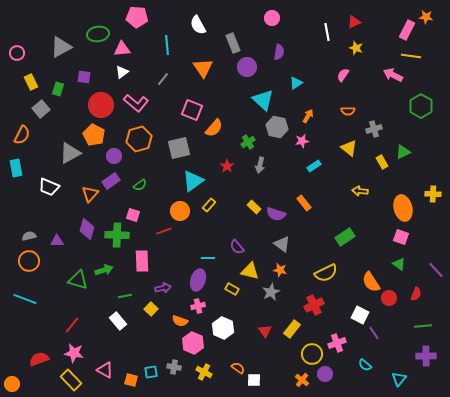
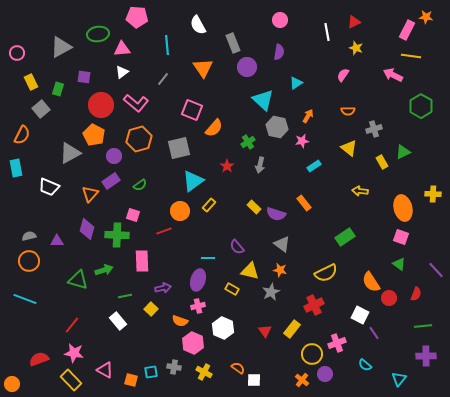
pink circle at (272, 18): moved 8 px right, 2 px down
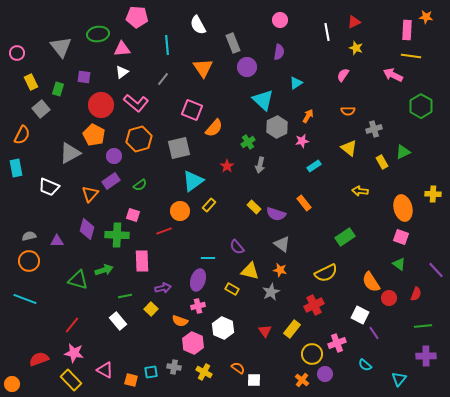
pink rectangle at (407, 30): rotated 24 degrees counterclockwise
gray triangle at (61, 47): rotated 40 degrees counterclockwise
gray hexagon at (277, 127): rotated 20 degrees clockwise
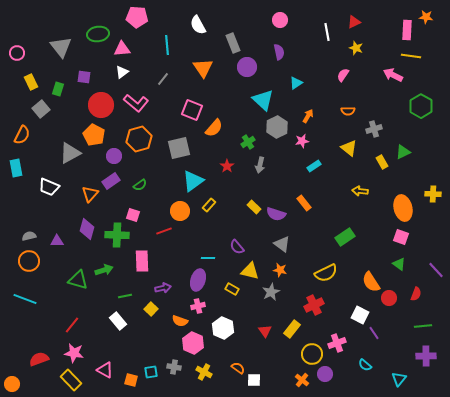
purple semicircle at (279, 52): rotated 21 degrees counterclockwise
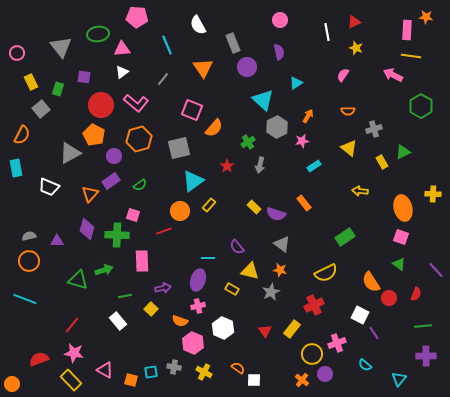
cyan line at (167, 45): rotated 18 degrees counterclockwise
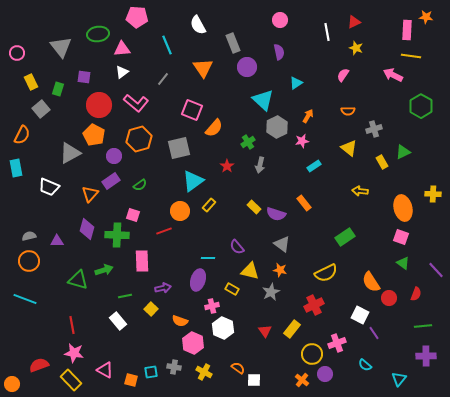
red circle at (101, 105): moved 2 px left
green triangle at (399, 264): moved 4 px right, 1 px up
pink cross at (198, 306): moved 14 px right
red line at (72, 325): rotated 48 degrees counterclockwise
red semicircle at (39, 359): moved 6 px down
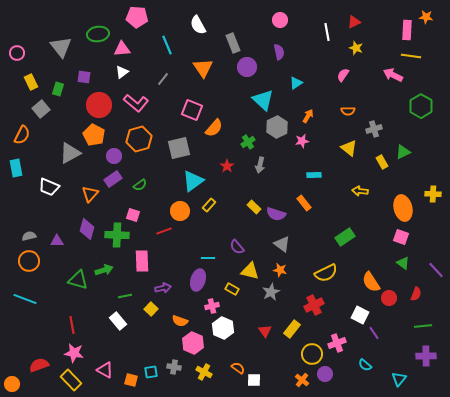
cyan rectangle at (314, 166): moved 9 px down; rotated 32 degrees clockwise
purple rectangle at (111, 181): moved 2 px right, 2 px up
